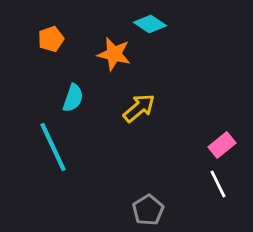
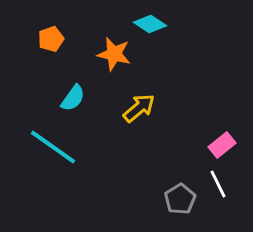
cyan semicircle: rotated 16 degrees clockwise
cyan line: rotated 30 degrees counterclockwise
gray pentagon: moved 32 px right, 11 px up
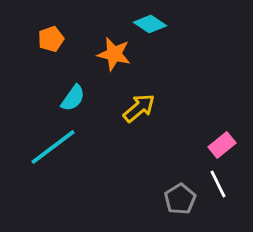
cyan line: rotated 72 degrees counterclockwise
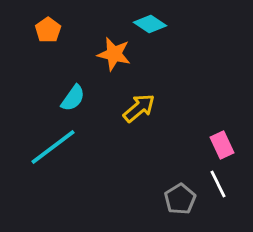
orange pentagon: moved 3 px left, 9 px up; rotated 15 degrees counterclockwise
pink rectangle: rotated 76 degrees counterclockwise
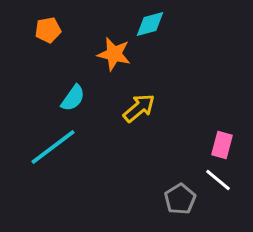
cyan diamond: rotated 48 degrees counterclockwise
orange pentagon: rotated 25 degrees clockwise
pink rectangle: rotated 40 degrees clockwise
white line: moved 4 px up; rotated 24 degrees counterclockwise
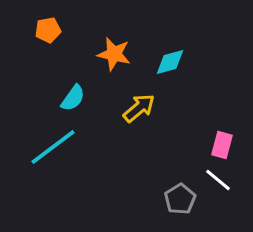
cyan diamond: moved 20 px right, 38 px down
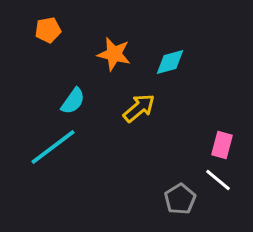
cyan semicircle: moved 3 px down
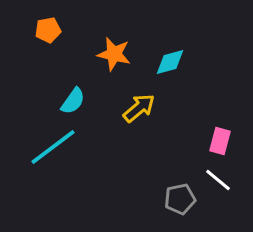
pink rectangle: moved 2 px left, 4 px up
gray pentagon: rotated 20 degrees clockwise
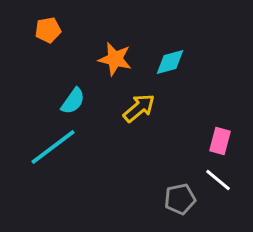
orange star: moved 1 px right, 5 px down
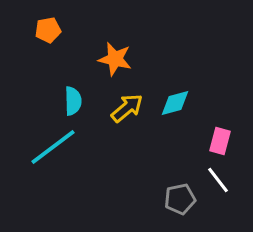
cyan diamond: moved 5 px right, 41 px down
cyan semicircle: rotated 36 degrees counterclockwise
yellow arrow: moved 12 px left
white line: rotated 12 degrees clockwise
